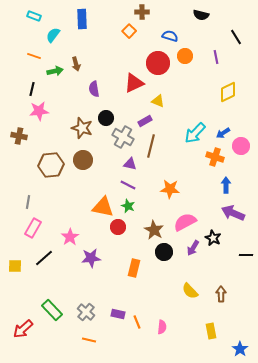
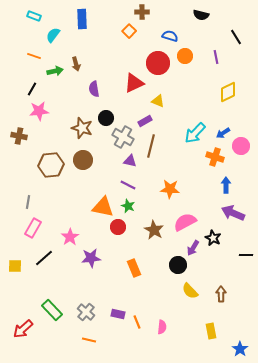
black line at (32, 89): rotated 16 degrees clockwise
purple triangle at (130, 164): moved 3 px up
black circle at (164, 252): moved 14 px right, 13 px down
orange rectangle at (134, 268): rotated 36 degrees counterclockwise
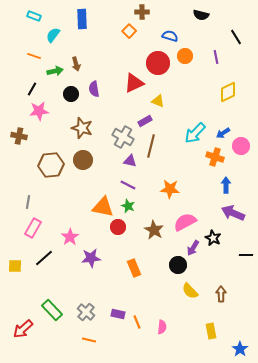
black circle at (106, 118): moved 35 px left, 24 px up
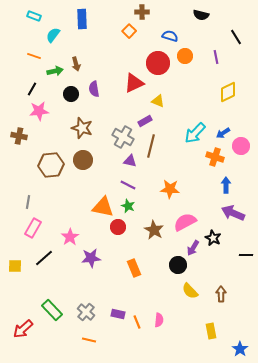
pink semicircle at (162, 327): moved 3 px left, 7 px up
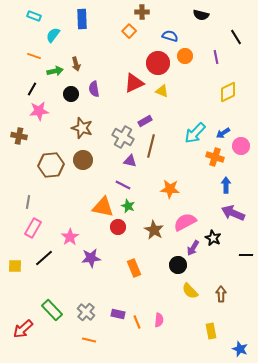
yellow triangle at (158, 101): moved 4 px right, 10 px up
purple line at (128, 185): moved 5 px left
blue star at (240, 349): rotated 14 degrees counterclockwise
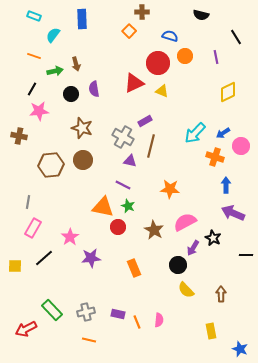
yellow semicircle at (190, 291): moved 4 px left, 1 px up
gray cross at (86, 312): rotated 36 degrees clockwise
red arrow at (23, 329): moved 3 px right; rotated 15 degrees clockwise
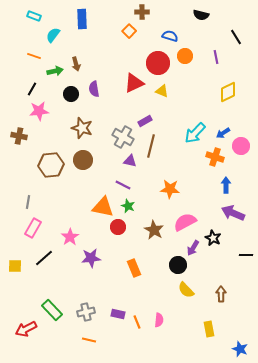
yellow rectangle at (211, 331): moved 2 px left, 2 px up
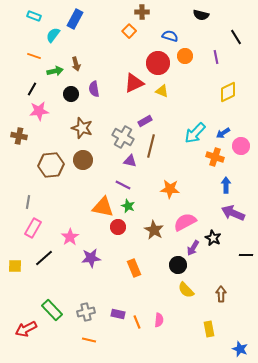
blue rectangle at (82, 19): moved 7 px left; rotated 30 degrees clockwise
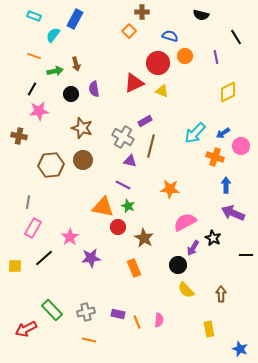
brown star at (154, 230): moved 10 px left, 8 px down
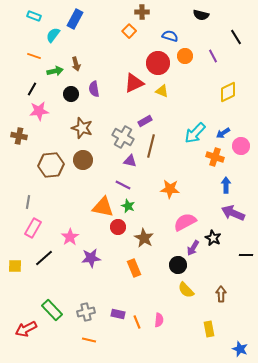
purple line at (216, 57): moved 3 px left, 1 px up; rotated 16 degrees counterclockwise
